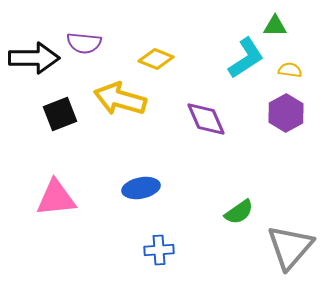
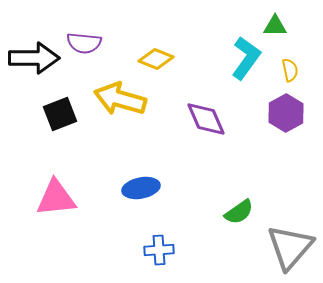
cyan L-shape: rotated 21 degrees counterclockwise
yellow semicircle: rotated 70 degrees clockwise
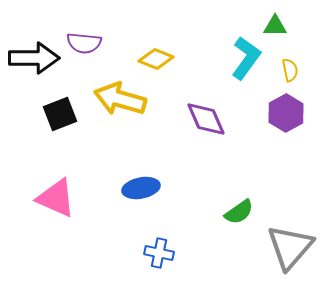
pink triangle: rotated 30 degrees clockwise
blue cross: moved 3 px down; rotated 16 degrees clockwise
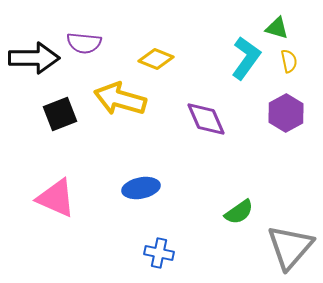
green triangle: moved 2 px right, 2 px down; rotated 15 degrees clockwise
yellow semicircle: moved 1 px left, 9 px up
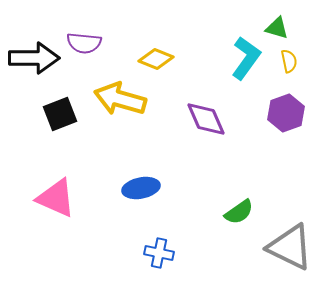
purple hexagon: rotated 9 degrees clockwise
gray triangle: rotated 45 degrees counterclockwise
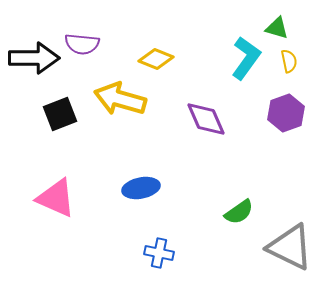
purple semicircle: moved 2 px left, 1 px down
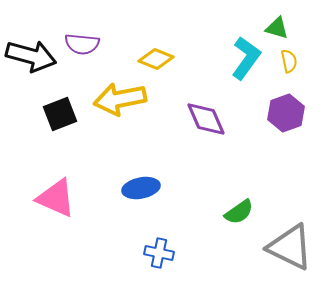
black arrow: moved 3 px left, 2 px up; rotated 15 degrees clockwise
yellow arrow: rotated 27 degrees counterclockwise
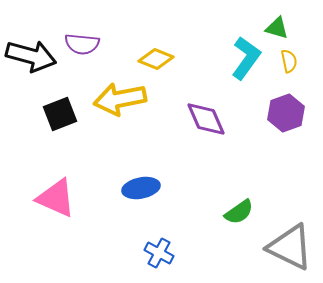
blue cross: rotated 16 degrees clockwise
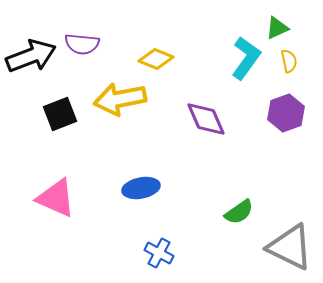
green triangle: rotated 40 degrees counterclockwise
black arrow: rotated 36 degrees counterclockwise
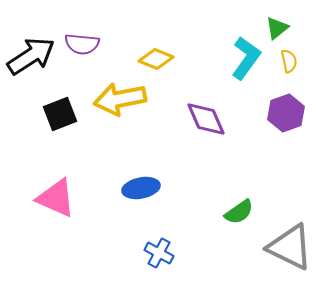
green triangle: rotated 15 degrees counterclockwise
black arrow: rotated 12 degrees counterclockwise
